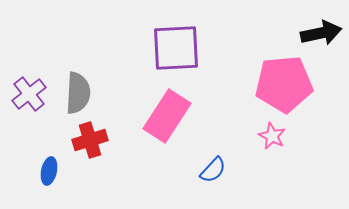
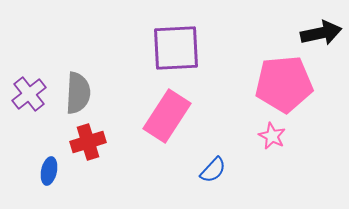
red cross: moved 2 px left, 2 px down
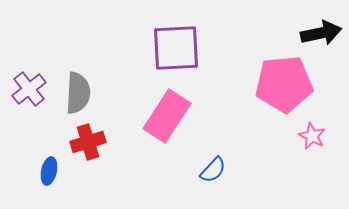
purple cross: moved 5 px up
pink star: moved 40 px right
